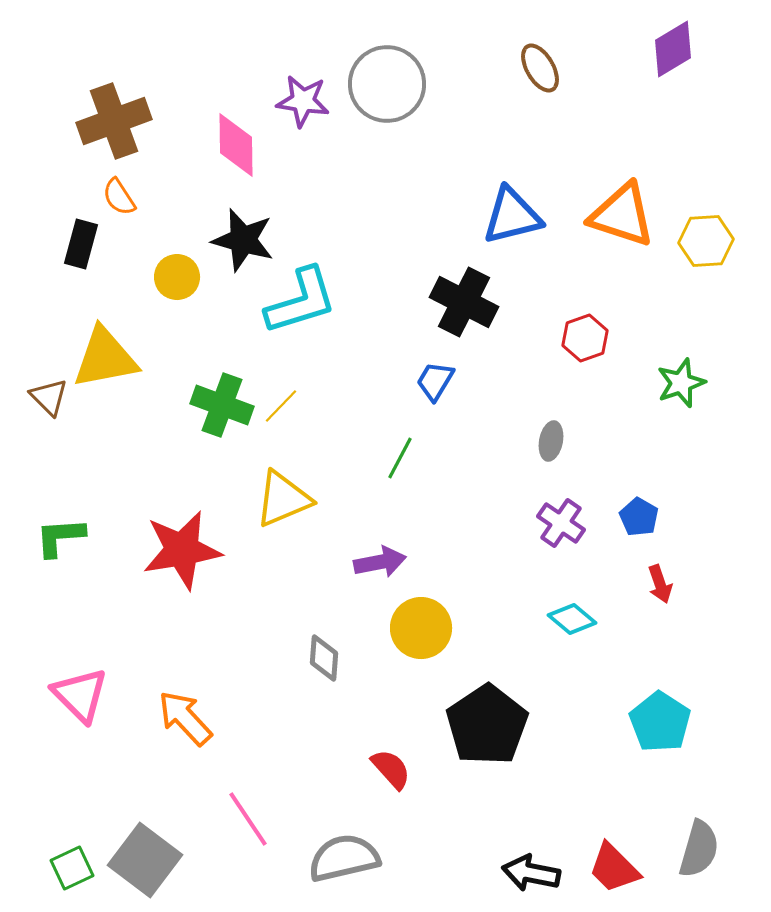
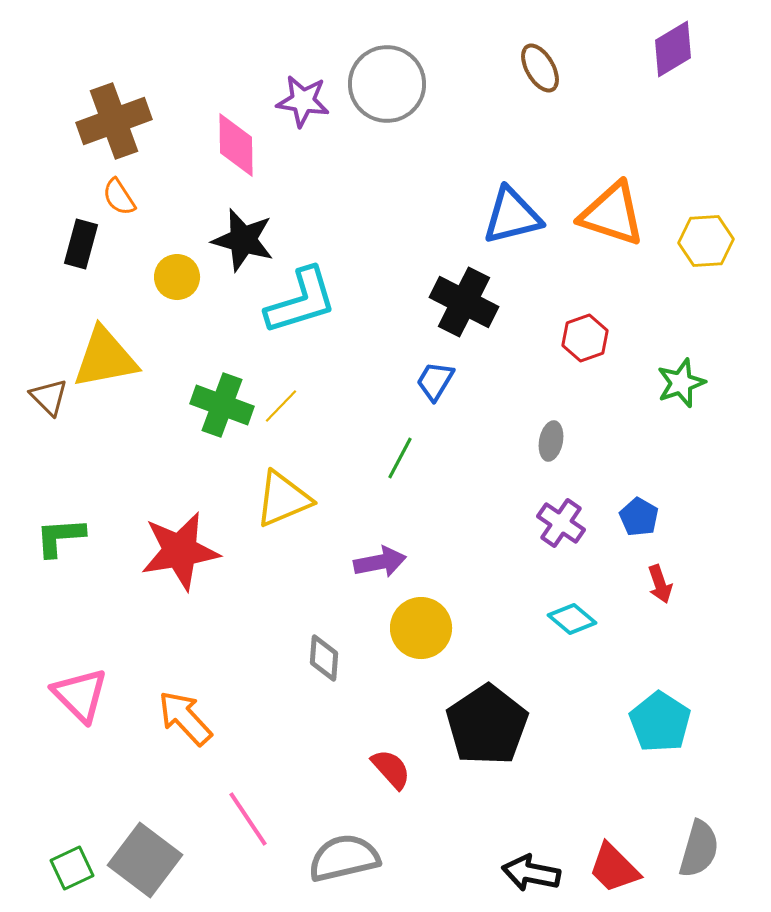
orange triangle at (622, 215): moved 10 px left, 1 px up
red star at (182, 550): moved 2 px left, 1 px down
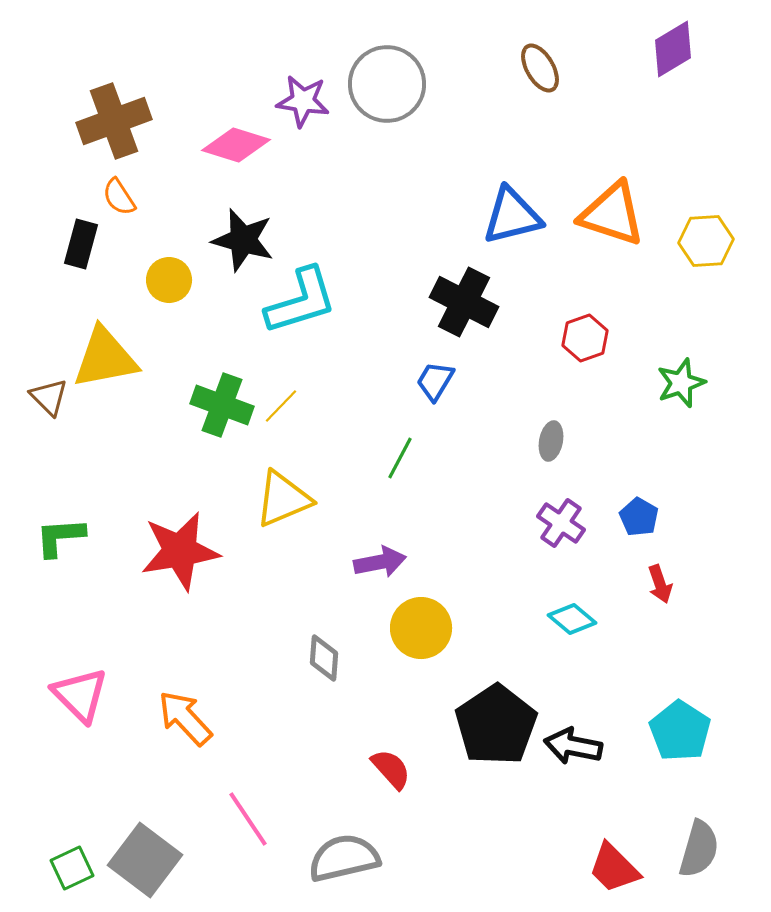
pink diamond at (236, 145): rotated 72 degrees counterclockwise
yellow circle at (177, 277): moved 8 px left, 3 px down
cyan pentagon at (660, 722): moved 20 px right, 9 px down
black pentagon at (487, 725): moved 9 px right
black arrow at (531, 873): moved 42 px right, 127 px up
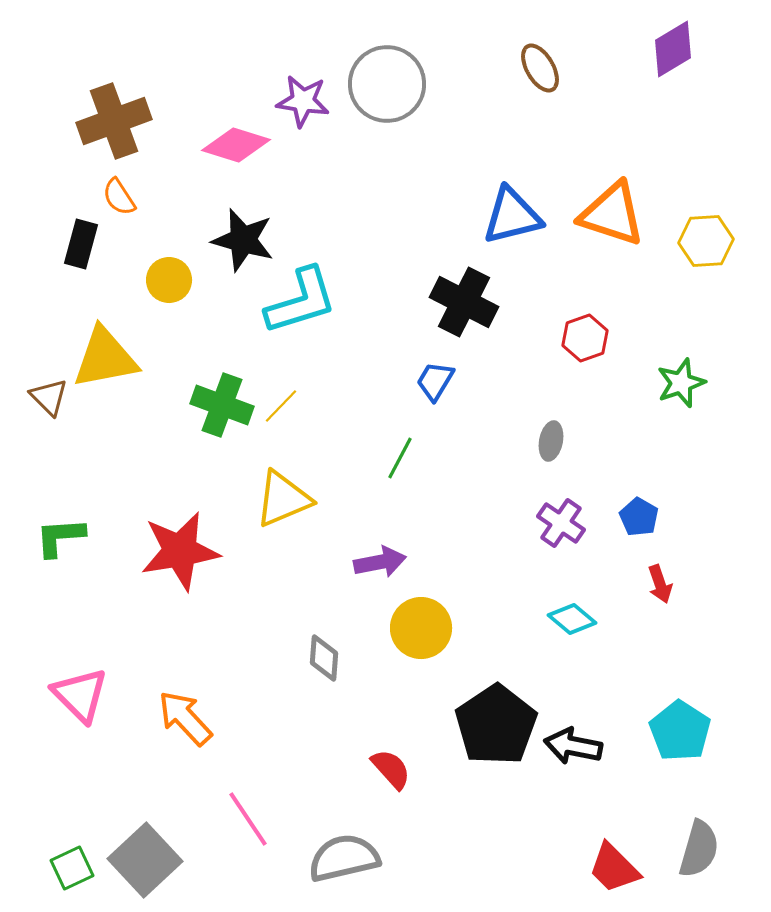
gray square at (145, 860): rotated 10 degrees clockwise
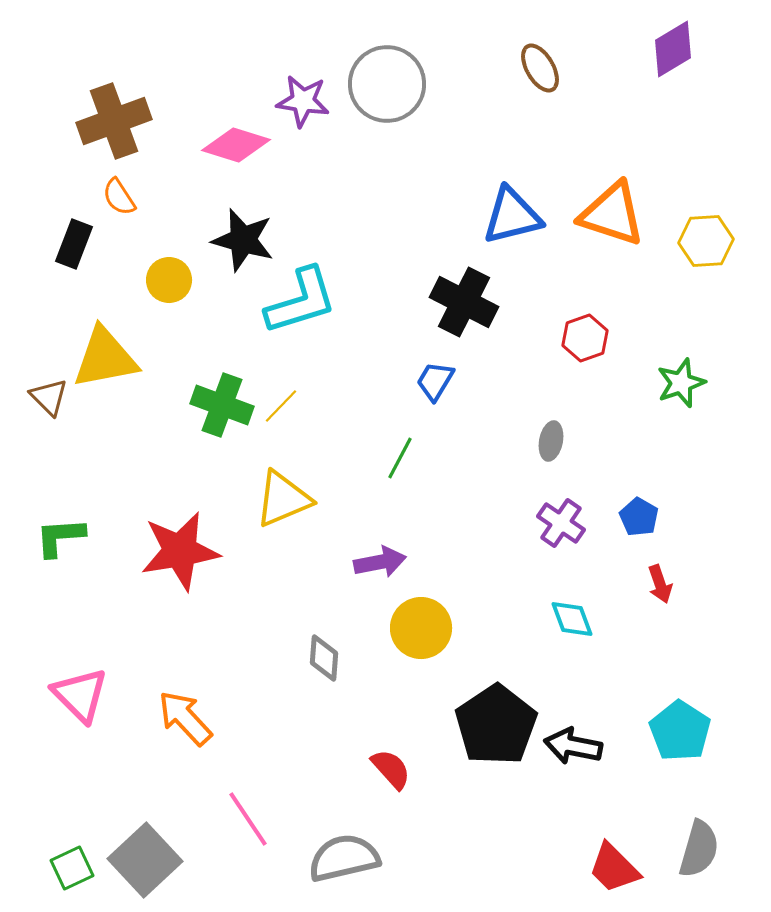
black rectangle at (81, 244): moved 7 px left; rotated 6 degrees clockwise
cyan diamond at (572, 619): rotated 30 degrees clockwise
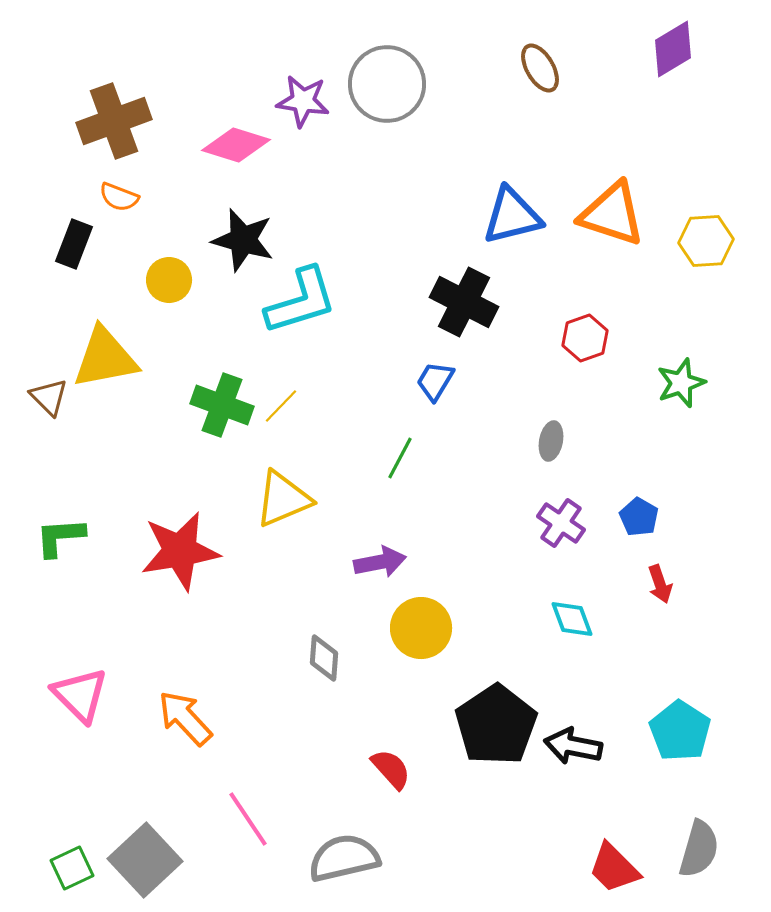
orange semicircle at (119, 197): rotated 36 degrees counterclockwise
